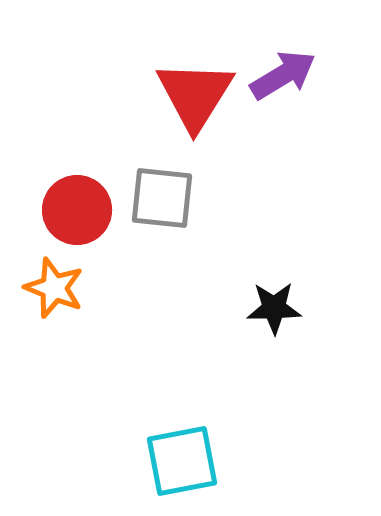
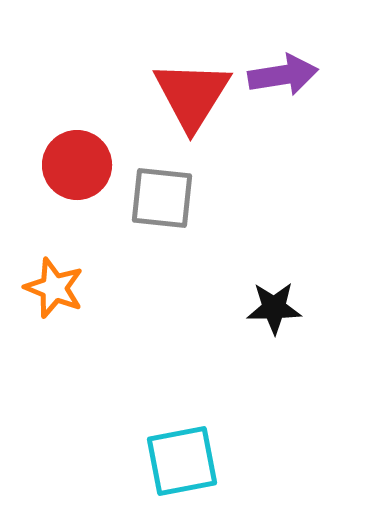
purple arrow: rotated 22 degrees clockwise
red triangle: moved 3 px left
red circle: moved 45 px up
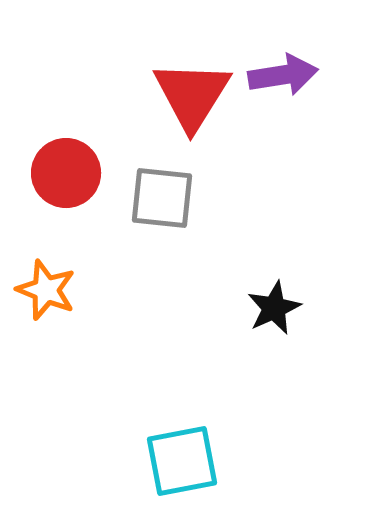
red circle: moved 11 px left, 8 px down
orange star: moved 8 px left, 2 px down
black star: rotated 24 degrees counterclockwise
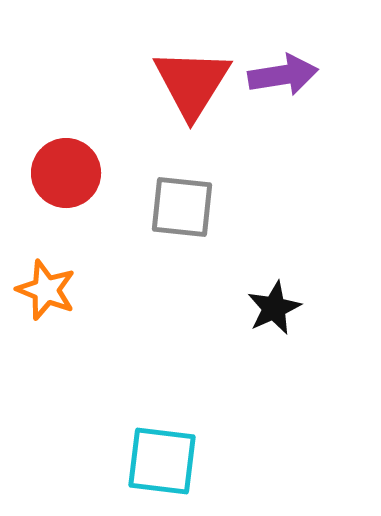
red triangle: moved 12 px up
gray square: moved 20 px right, 9 px down
cyan square: moved 20 px left; rotated 18 degrees clockwise
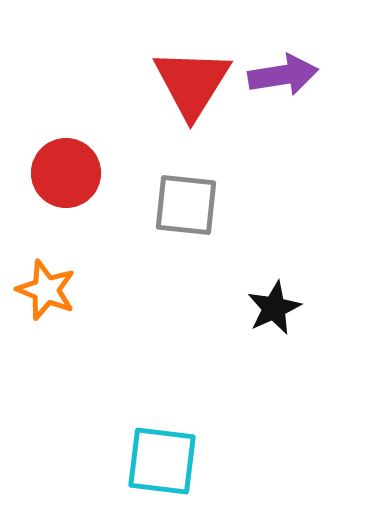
gray square: moved 4 px right, 2 px up
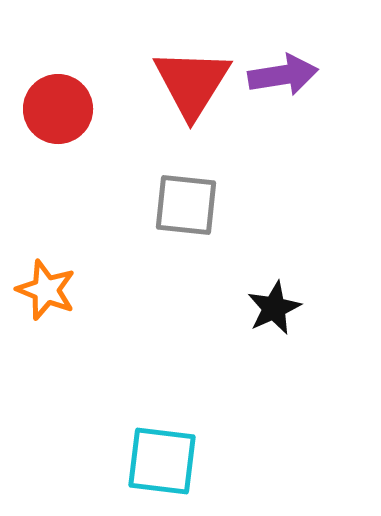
red circle: moved 8 px left, 64 px up
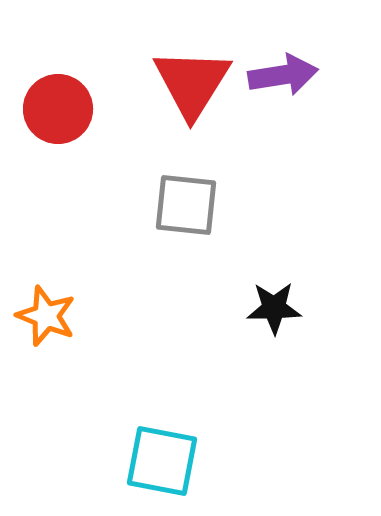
orange star: moved 26 px down
black star: rotated 24 degrees clockwise
cyan square: rotated 4 degrees clockwise
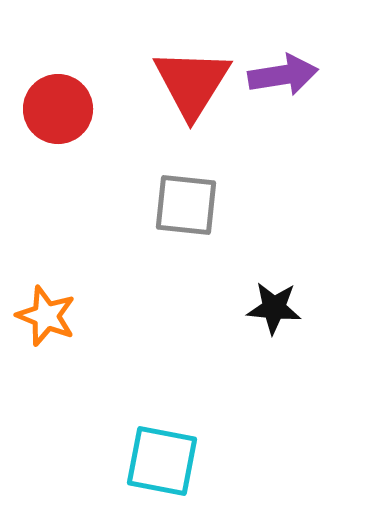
black star: rotated 6 degrees clockwise
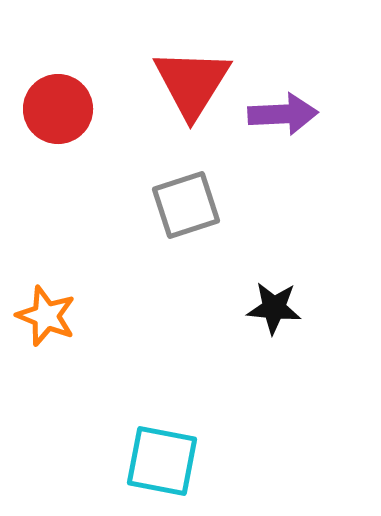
purple arrow: moved 39 px down; rotated 6 degrees clockwise
gray square: rotated 24 degrees counterclockwise
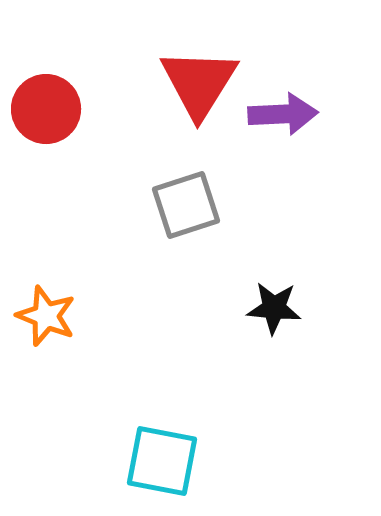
red triangle: moved 7 px right
red circle: moved 12 px left
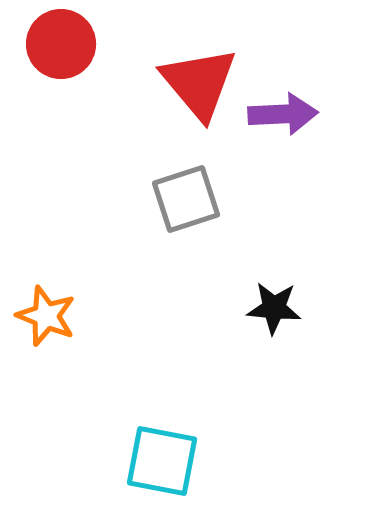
red triangle: rotated 12 degrees counterclockwise
red circle: moved 15 px right, 65 px up
gray square: moved 6 px up
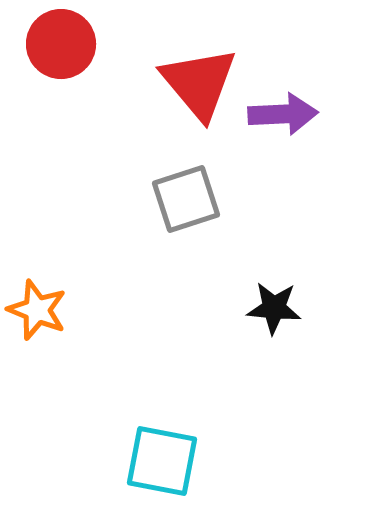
orange star: moved 9 px left, 6 px up
